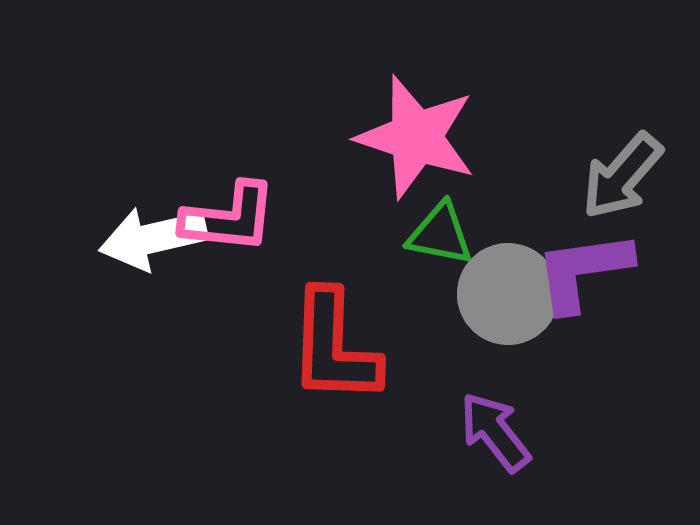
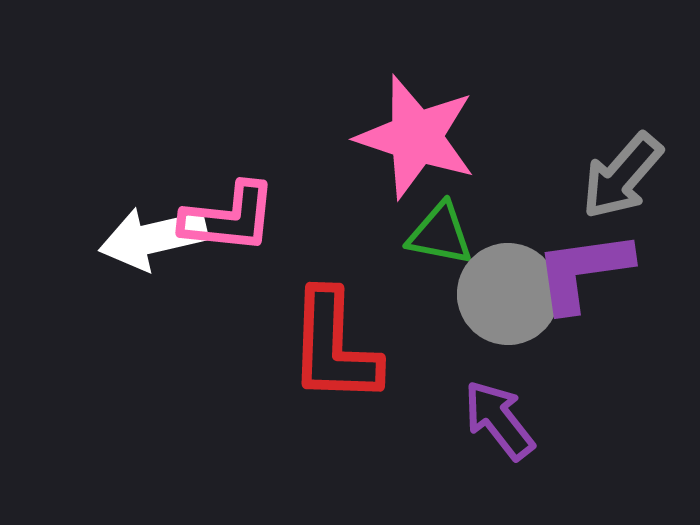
purple arrow: moved 4 px right, 12 px up
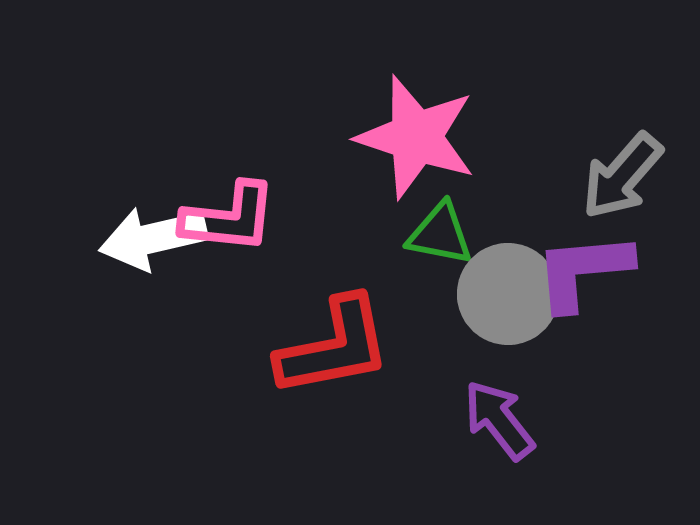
purple L-shape: rotated 3 degrees clockwise
red L-shape: rotated 103 degrees counterclockwise
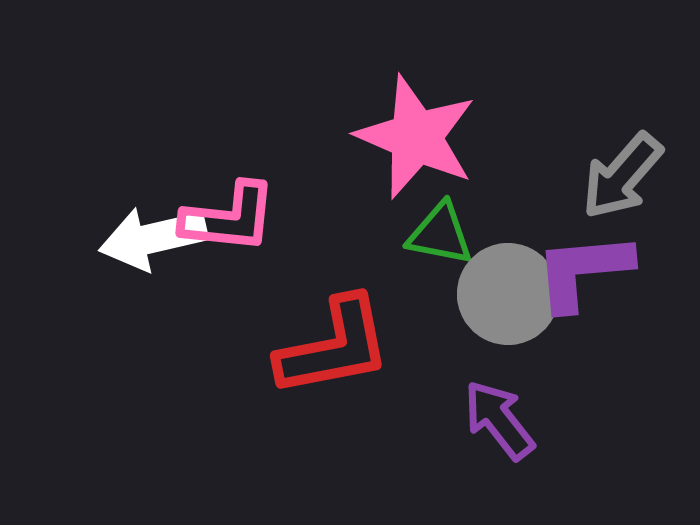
pink star: rotated 5 degrees clockwise
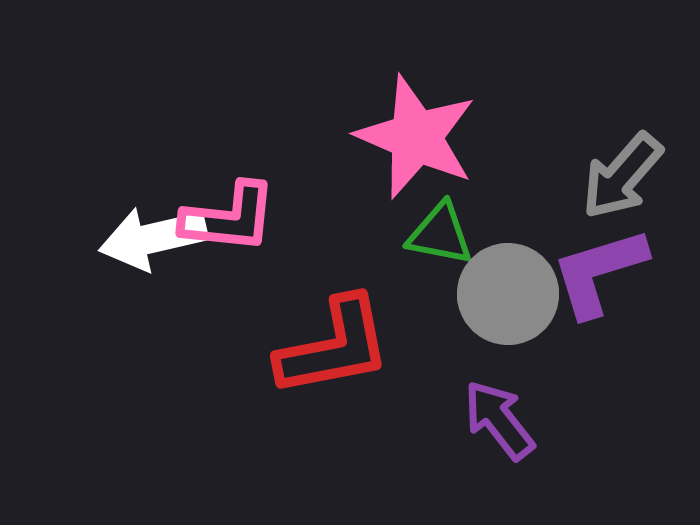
purple L-shape: moved 16 px right, 1 px down; rotated 12 degrees counterclockwise
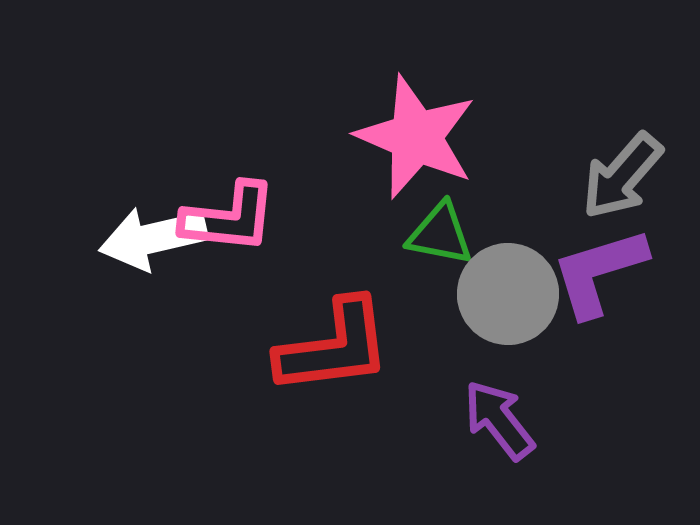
red L-shape: rotated 4 degrees clockwise
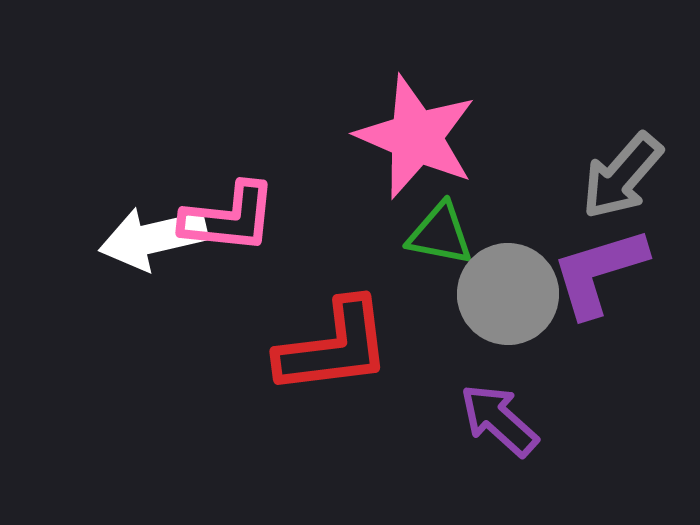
purple arrow: rotated 10 degrees counterclockwise
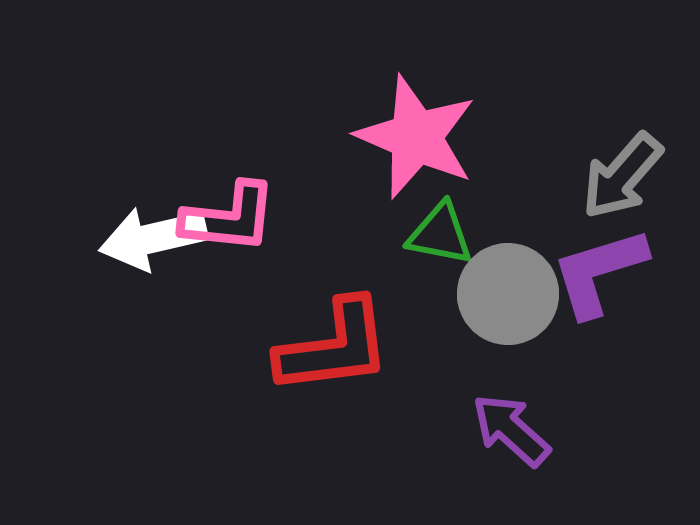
purple arrow: moved 12 px right, 10 px down
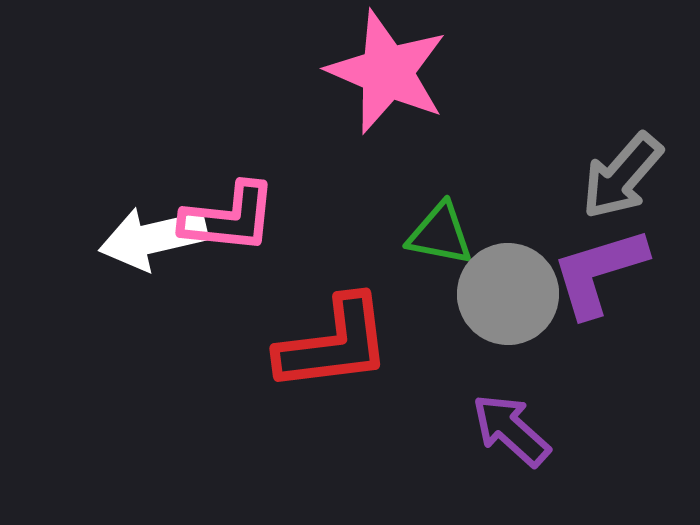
pink star: moved 29 px left, 65 px up
red L-shape: moved 3 px up
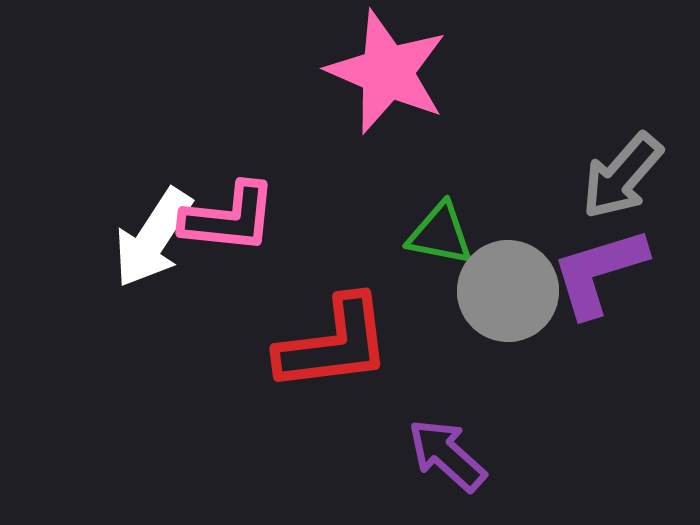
white arrow: rotated 44 degrees counterclockwise
gray circle: moved 3 px up
purple arrow: moved 64 px left, 25 px down
